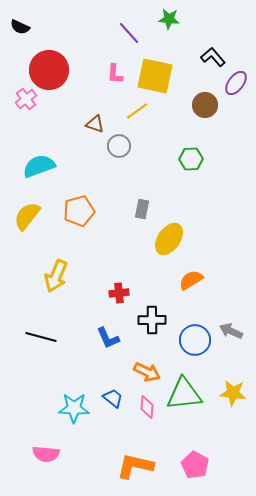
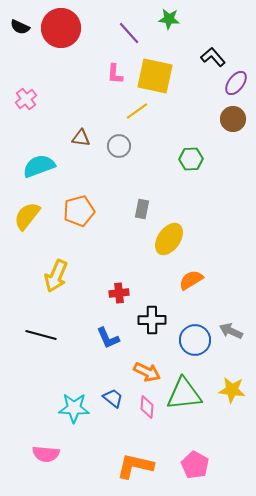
red circle: moved 12 px right, 42 px up
brown circle: moved 28 px right, 14 px down
brown triangle: moved 14 px left, 14 px down; rotated 12 degrees counterclockwise
black line: moved 2 px up
yellow star: moved 1 px left, 3 px up
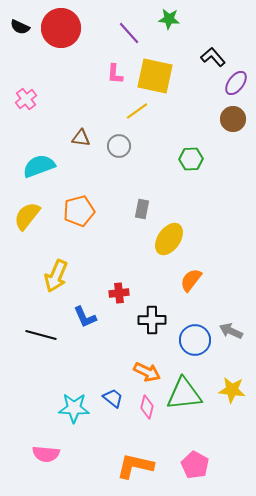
orange semicircle: rotated 20 degrees counterclockwise
blue L-shape: moved 23 px left, 21 px up
pink diamond: rotated 10 degrees clockwise
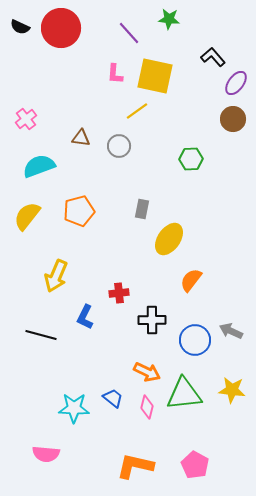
pink cross: moved 20 px down
blue L-shape: rotated 50 degrees clockwise
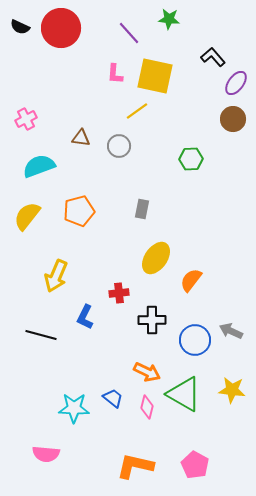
pink cross: rotated 10 degrees clockwise
yellow ellipse: moved 13 px left, 19 px down
green triangle: rotated 36 degrees clockwise
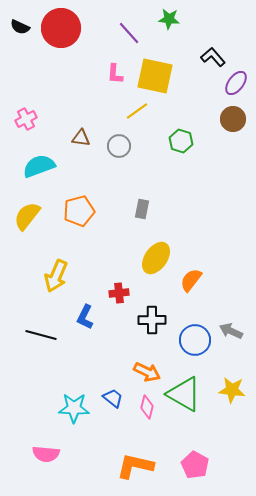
green hexagon: moved 10 px left, 18 px up; rotated 20 degrees clockwise
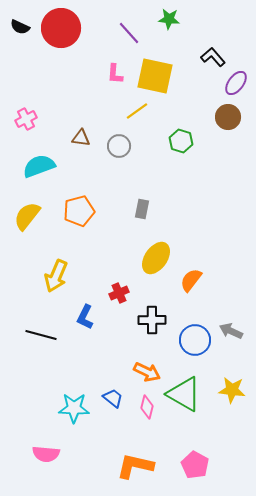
brown circle: moved 5 px left, 2 px up
red cross: rotated 18 degrees counterclockwise
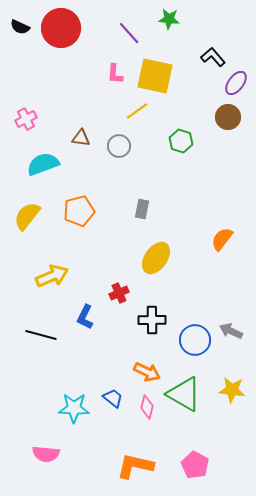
cyan semicircle: moved 4 px right, 2 px up
yellow arrow: moved 4 px left; rotated 136 degrees counterclockwise
orange semicircle: moved 31 px right, 41 px up
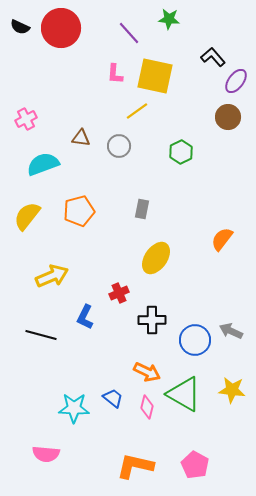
purple ellipse: moved 2 px up
green hexagon: moved 11 px down; rotated 15 degrees clockwise
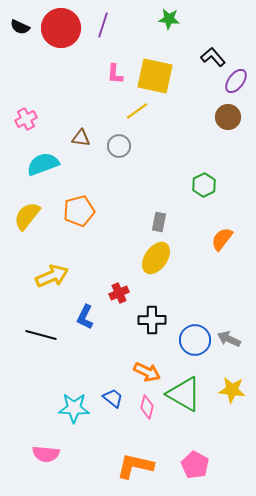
purple line: moved 26 px left, 8 px up; rotated 60 degrees clockwise
green hexagon: moved 23 px right, 33 px down
gray rectangle: moved 17 px right, 13 px down
gray arrow: moved 2 px left, 8 px down
